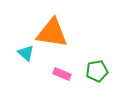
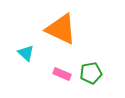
orange triangle: moved 9 px right, 4 px up; rotated 16 degrees clockwise
green pentagon: moved 6 px left, 2 px down
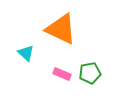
green pentagon: moved 1 px left
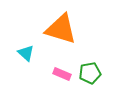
orange triangle: rotated 8 degrees counterclockwise
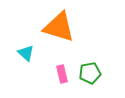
orange triangle: moved 2 px left, 2 px up
pink rectangle: rotated 54 degrees clockwise
